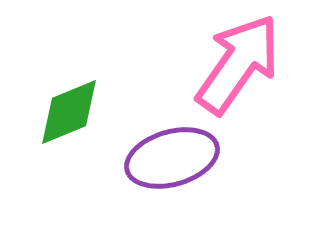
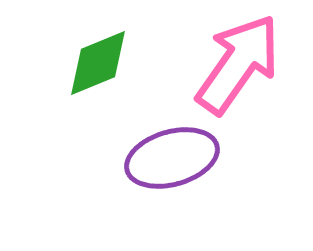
green diamond: moved 29 px right, 49 px up
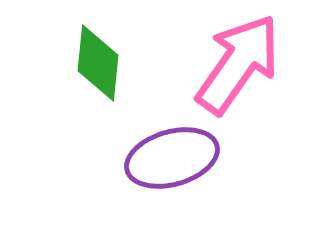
green diamond: rotated 62 degrees counterclockwise
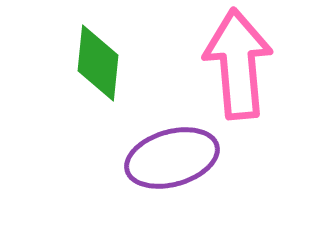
pink arrow: rotated 40 degrees counterclockwise
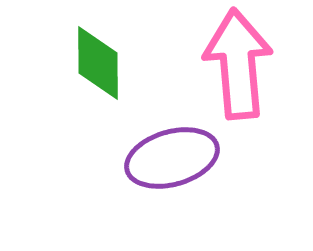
green diamond: rotated 6 degrees counterclockwise
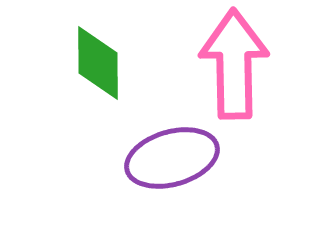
pink arrow: moved 4 px left; rotated 4 degrees clockwise
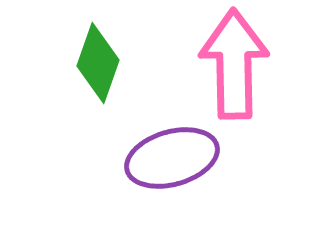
green diamond: rotated 20 degrees clockwise
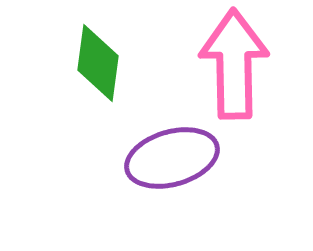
green diamond: rotated 12 degrees counterclockwise
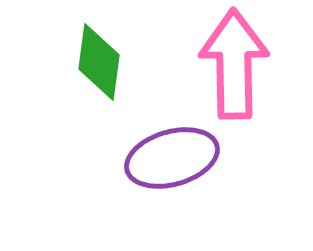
green diamond: moved 1 px right, 1 px up
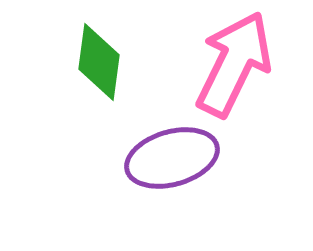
pink arrow: rotated 27 degrees clockwise
